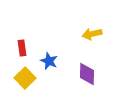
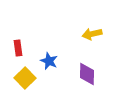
red rectangle: moved 4 px left
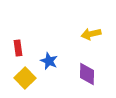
yellow arrow: moved 1 px left
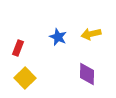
red rectangle: rotated 28 degrees clockwise
blue star: moved 9 px right, 24 px up
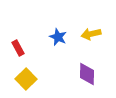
red rectangle: rotated 49 degrees counterclockwise
yellow square: moved 1 px right, 1 px down
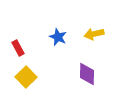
yellow arrow: moved 3 px right
yellow square: moved 2 px up
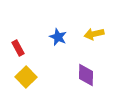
purple diamond: moved 1 px left, 1 px down
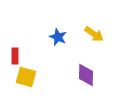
yellow arrow: rotated 132 degrees counterclockwise
red rectangle: moved 3 px left, 8 px down; rotated 28 degrees clockwise
yellow square: rotated 30 degrees counterclockwise
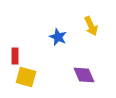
yellow arrow: moved 3 px left, 8 px up; rotated 30 degrees clockwise
purple diamond: moved 2 px left; rotated 25 degrees counterclockwise
